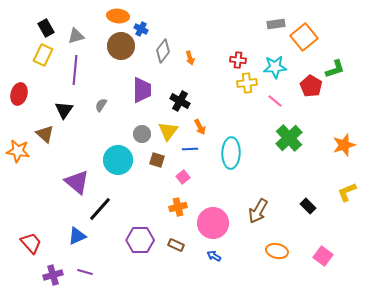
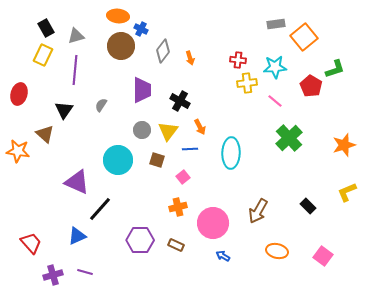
gray circle at (142, 134): moved 4 px up
purple triangle at (77, 182): rotated 16 degrees counterclockwise
blue arrow at (214, 256): moved 9 px right
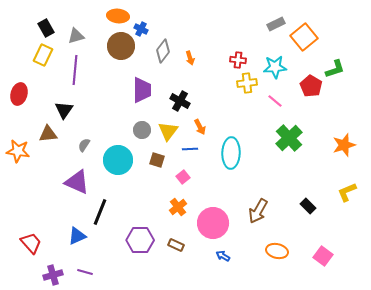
gray rectangle at (276, 24): rotated 18 degrees counterclockwise
gray semicircle at (101, 105): moved 17 px left, 40 px down
brown triangle at (45, 134): moved 3 px right; rotated 48 degrees counterclockwise
orange cross at (178, 207): rotated 24 degrees counterclockwise
black line at (100, 209): moved 3 px down; rotated 20 degrees counterclockwise
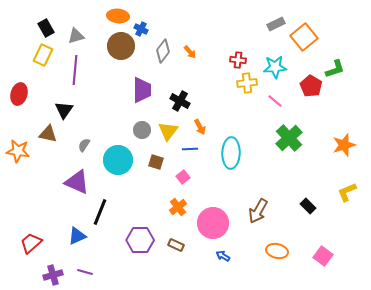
orange arrow at (190, 58): moved 6 px up; rotated 24 degrees counterclockwise
brown triangle at (48, 134): rotated 18 degrees clockwise
brown square at (157, 160): moved 1 px left, 2 px down
red trapezoid at (31, 243): rotated 90 degrees counterclockwise
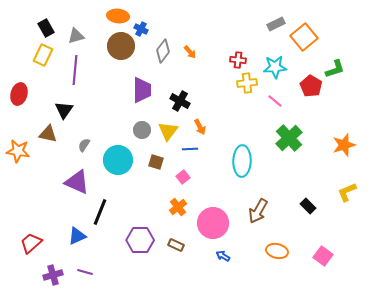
cyan ellipse at (231, 153): moved 11 px right, 8 px down
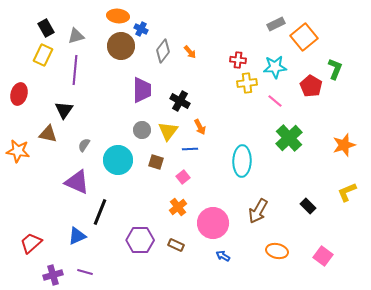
green L-shape at (335, 69): rotated 50 degrees counterclockwise
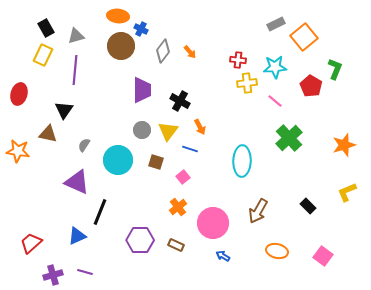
blue line at (190, 149): rotated 21 degrees clockwise
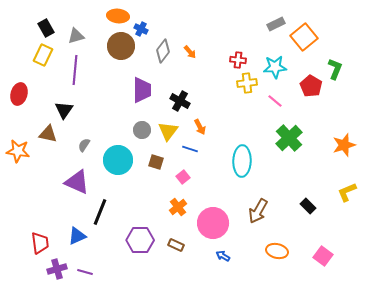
red trapezoid at (31, 243): moved 9 px right; rotated 125 degrees clockwise
purple cross at (53, 275): moved 4 px right, 6 px up
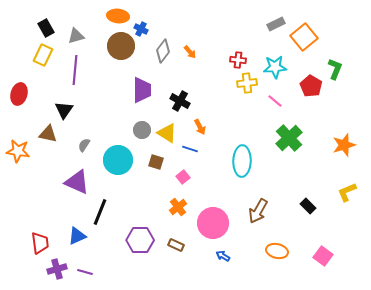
yellow triangle at (168, 131): moved 1 px left, 2 px down; rotated 35 degrees counterclockwise
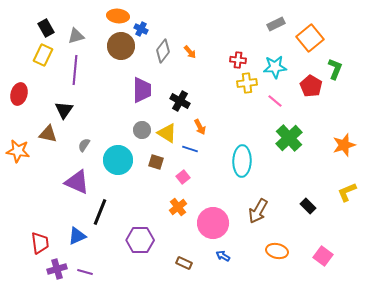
orange square at (304, 37): moved 6 px right, 1 px down
brown rectangle at (176, 245): moved 8 px right, 18 px down
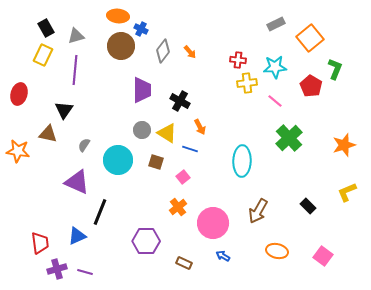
purple hexagon at (140, 240): moved 6 px right, 1 px down
